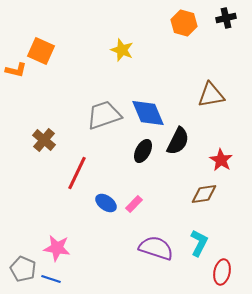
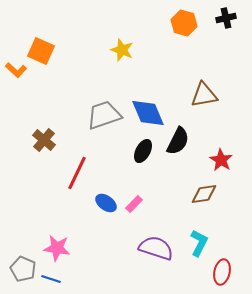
orange L-shape: rotated 30 degrees clockwise
brown triangle: moved 7 px left
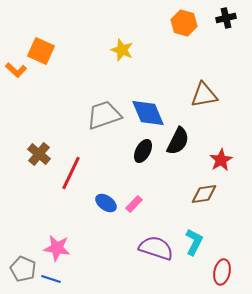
brown cross: moved 5 px left, 14 px down
red star: rotated 10 degrees clockwise
red line: moved 6 px left
cyan L-shape: moved 5 px left, 1 px up
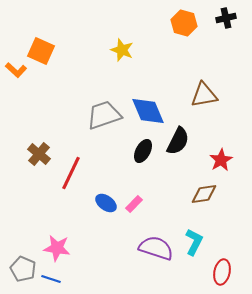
blue diamond: moved 2 px up
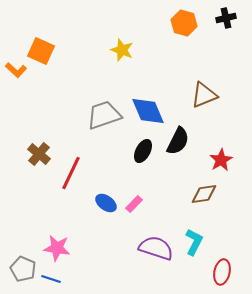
brown triangle: rotated 12 degrees counterclockwise
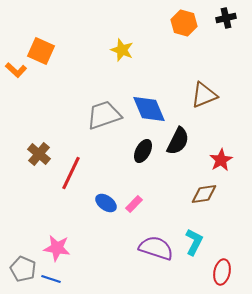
blue diamond: moved 1 px right, 2 px up
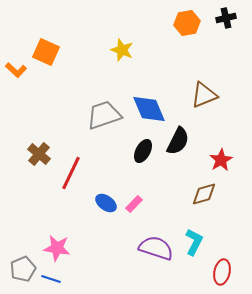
orange hexagon: moved 3 px right; rotated 25 degrees counterclockwise
orange square: moved 5 px right, 1 px down
brown diamond: rotated 8 degrees counterclockwise
gray pentagon: rotated 25 degrees clockwise
